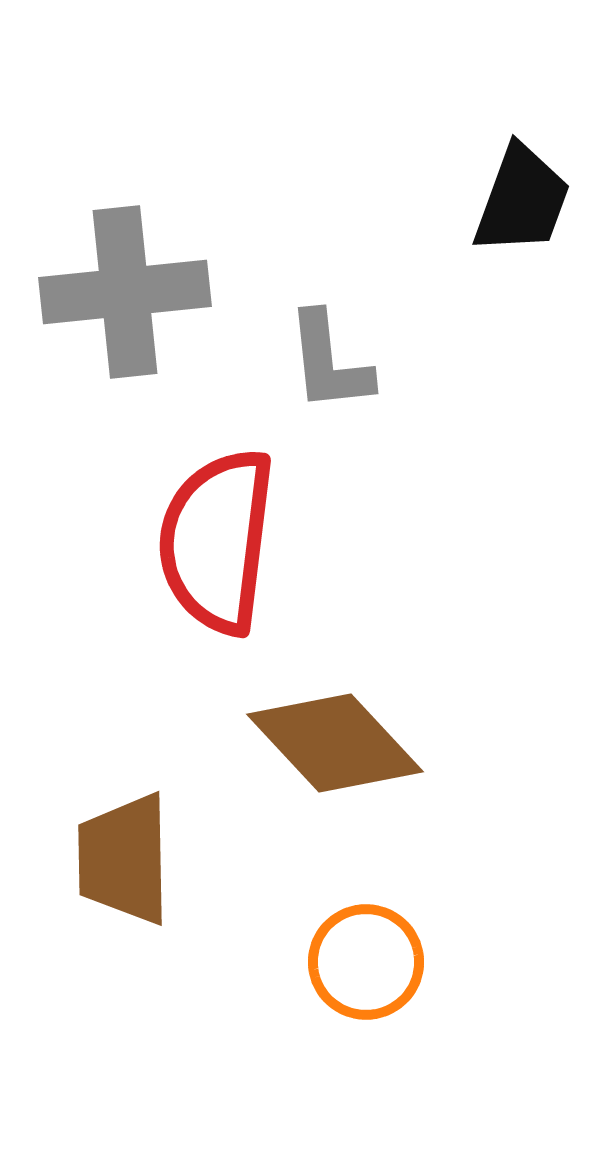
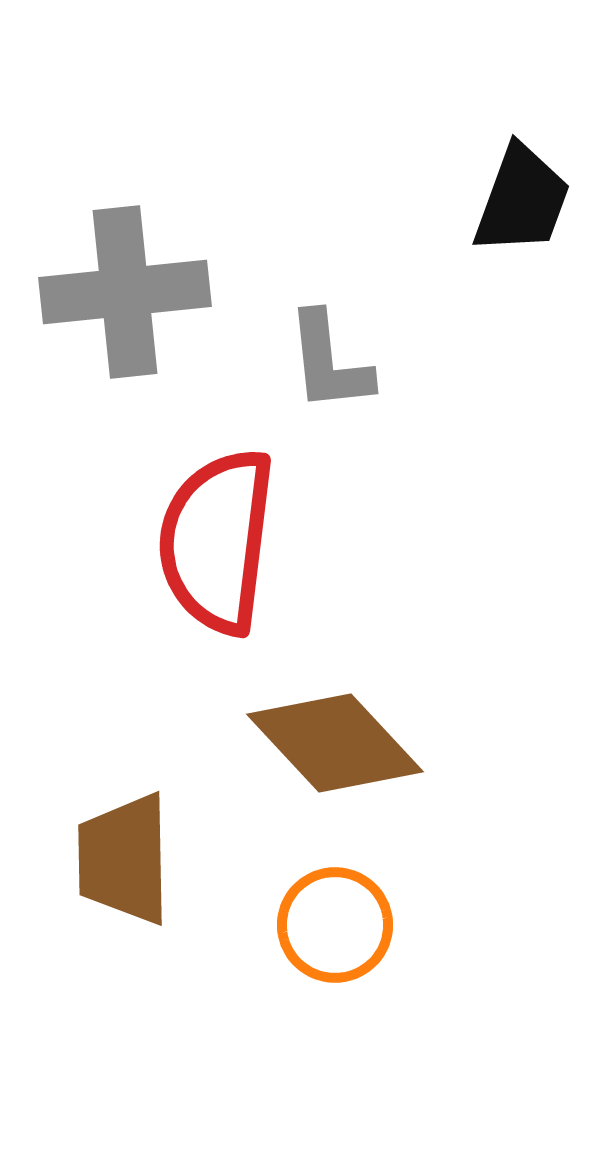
orange circle: moved 31 px left, 37 px up
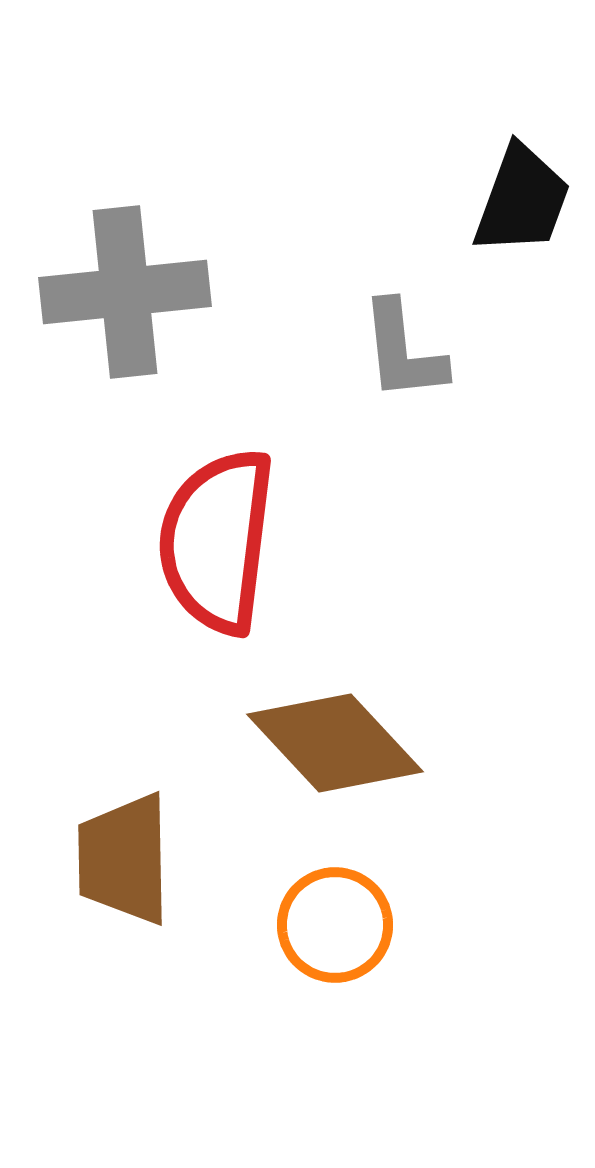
gray L-shape: moved 74 px right, 11 px up
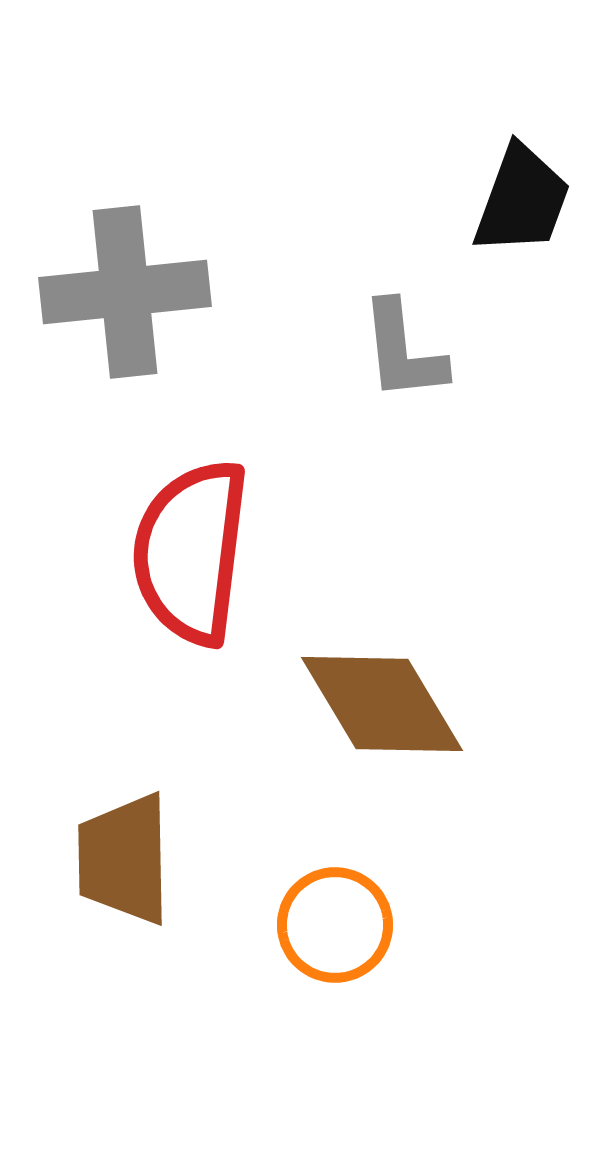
red semicircle: moved 26 px left, 11 px down
brown diamond: moved 47 px right, 39 px up; rotated 12 degrees clockwise
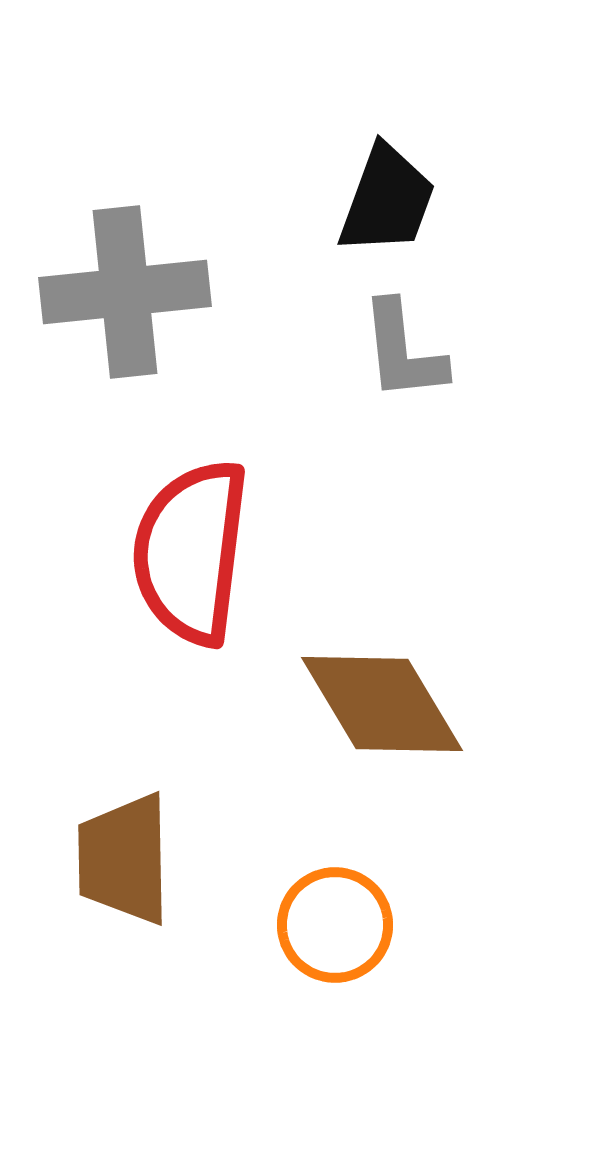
black trapezoid: moved 135 px left
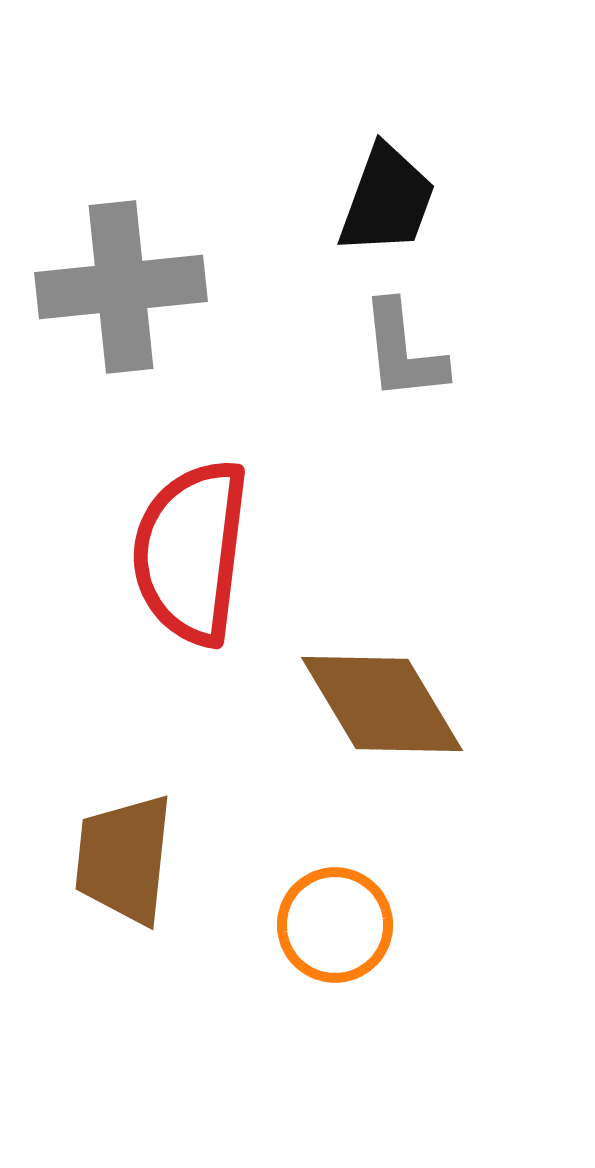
gray cross: moved 4 px left, 5 px up
brown trapezoid: rotated 7 degrees clockwise
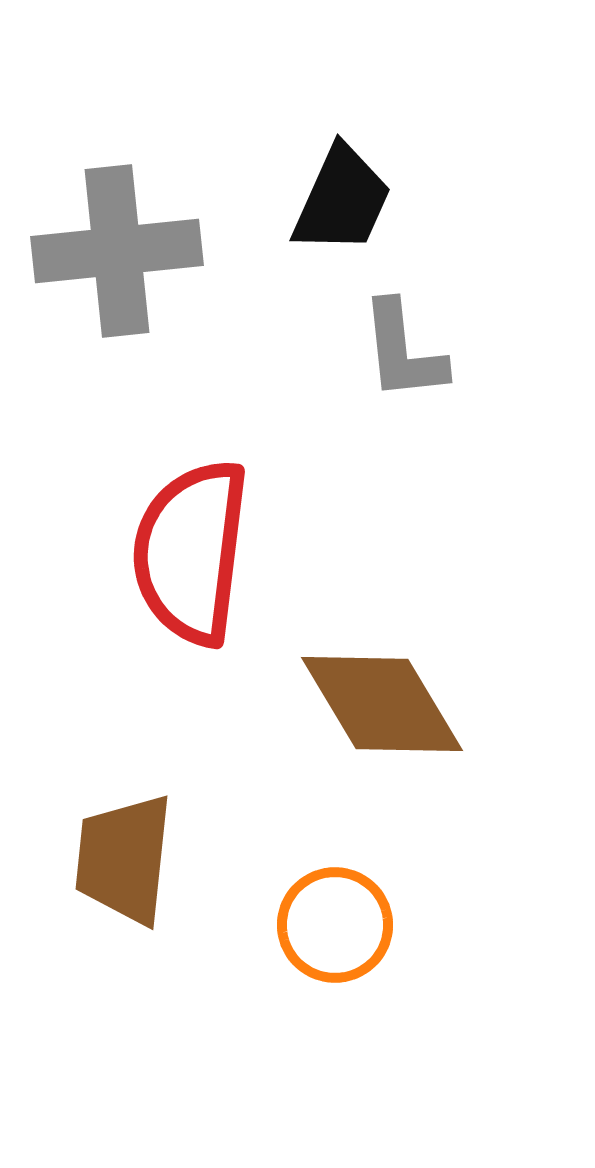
black trapezoid: moved 45 px left; rotated 4 degrees clockwise
gray cross: moved 4 px left, 36 px up
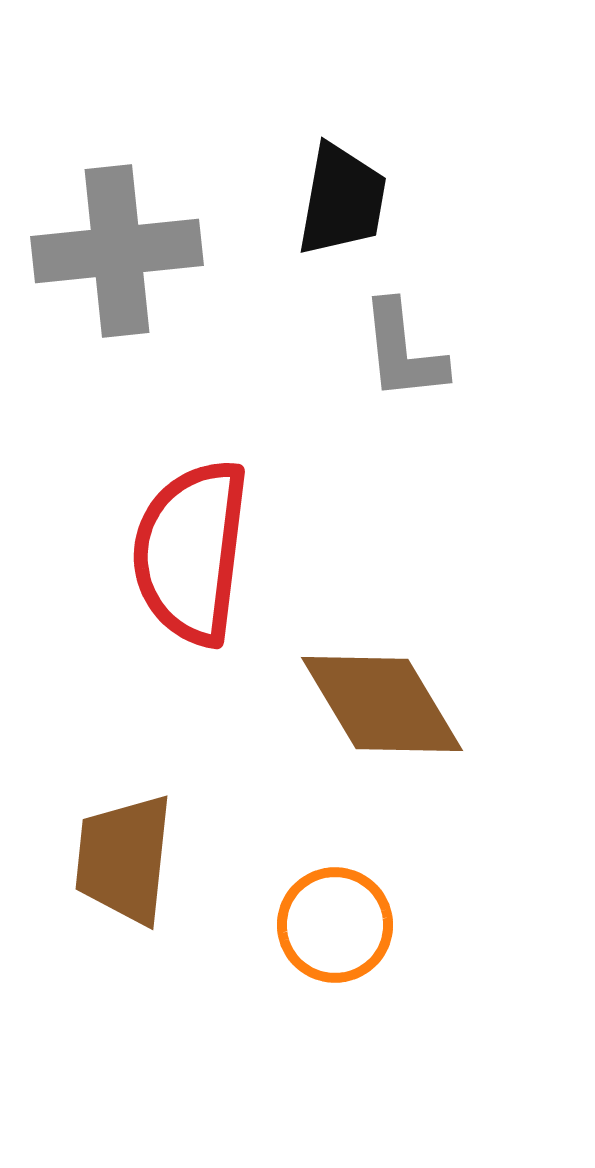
black trapezoid: rotated 14 degrees counterclockwise
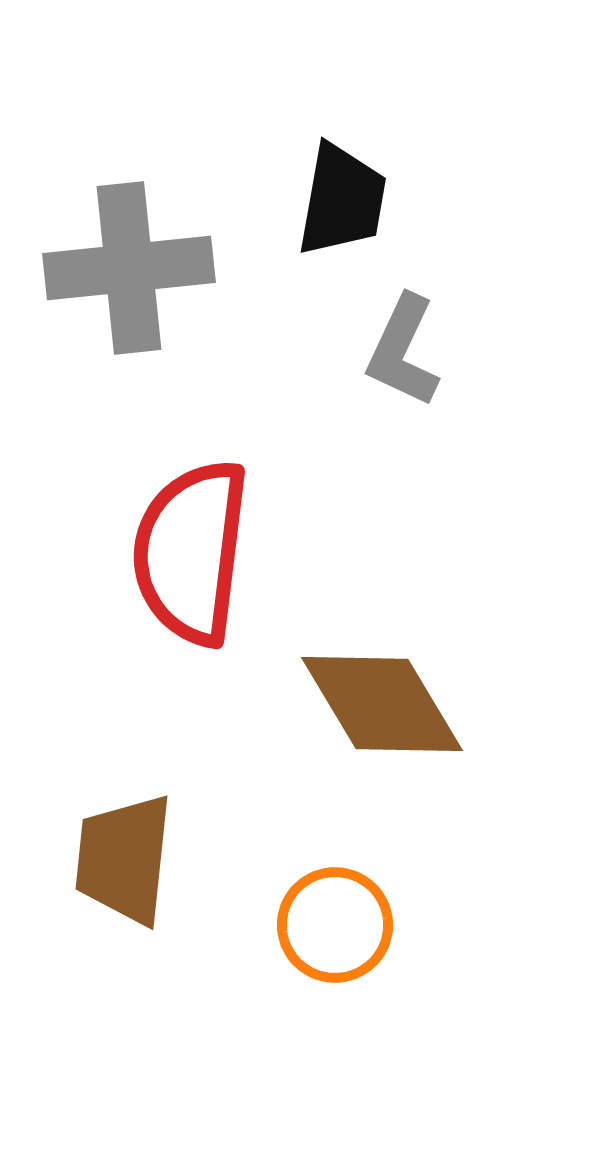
gray cross: moved 12 px right, 17 px down
gray L-shape: rotated 31 degrees clockwise
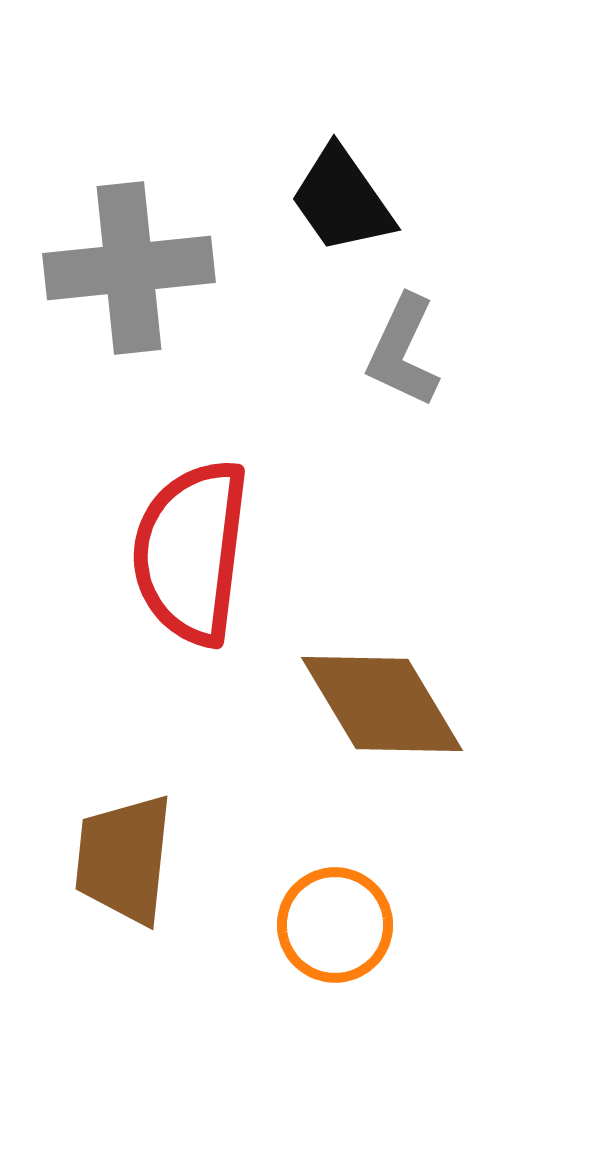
black trapezoid: rotated 135 degrees clockwise
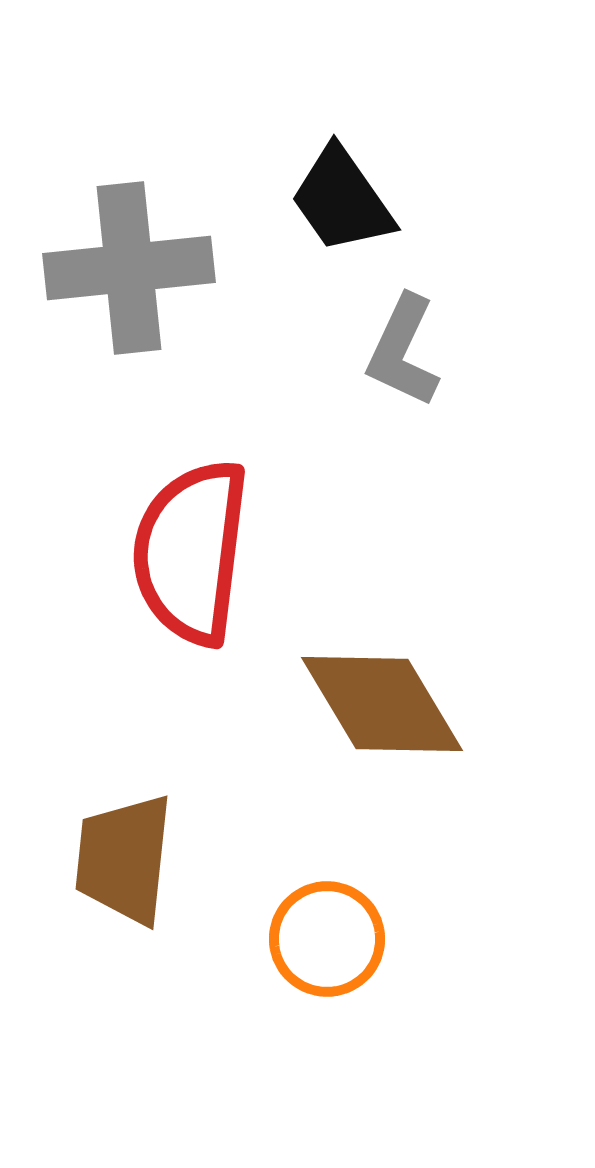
orange circle: moved 8 px left, 14 px down
